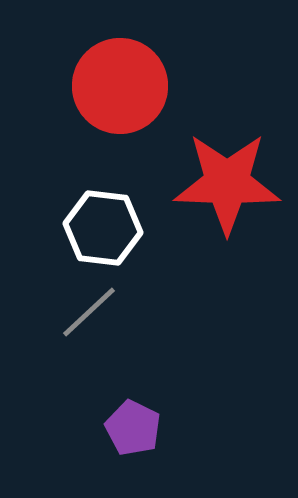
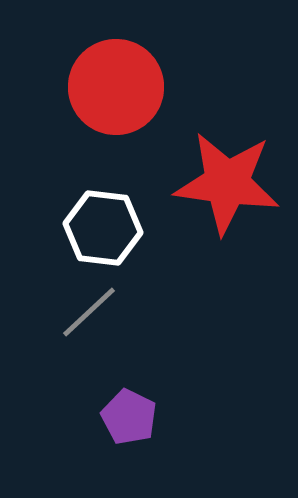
red circle: moved 4 px left, 1 px down
red star: rotated 6 degrees clockwise
purple pentagon: moved 4 px left, 11 px up
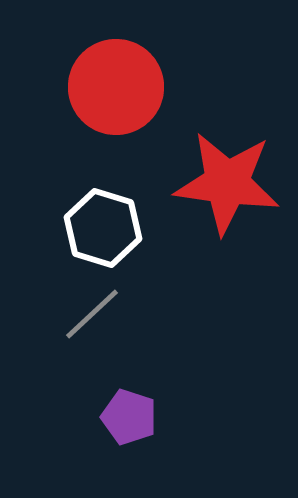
white hexagon: rotated 10 degrees clockwise
gray line: moved 3 px right, 2 px down
purple pentagon: rotated 8 degrees counterclockwise
